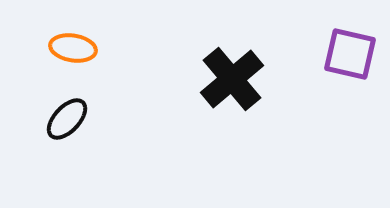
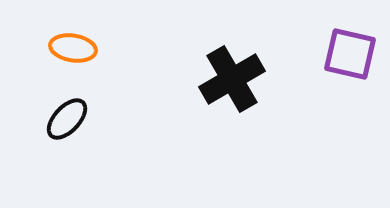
black cross: rotated 10 degrees clockwise
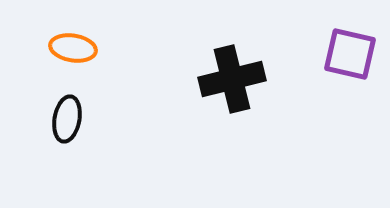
black cross: rotated 16 degrees clockwise
black ellipse: rotated 33 degrees counterclockwise
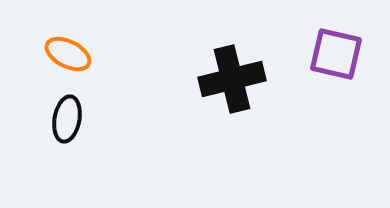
orange ellipse: moved 5 px left, 6 px down; rotated 18 degrees clockwise
purple square: moved 14 px left
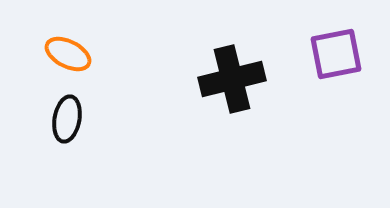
purple square: rotated 24 degrees counterclockwise
